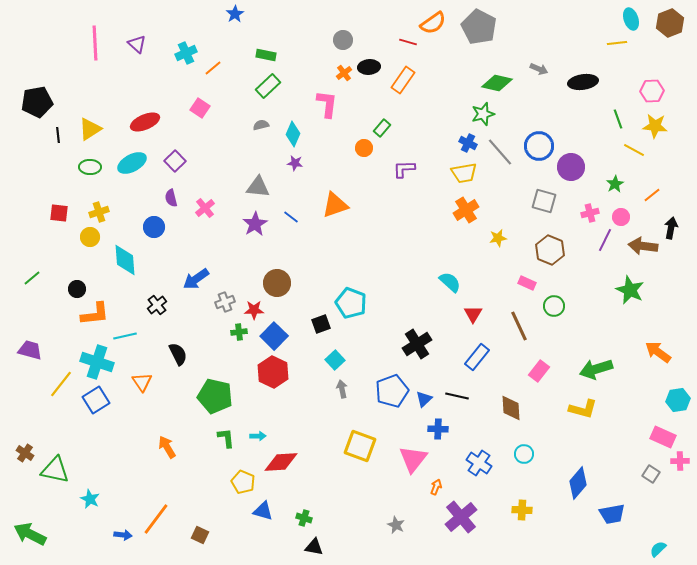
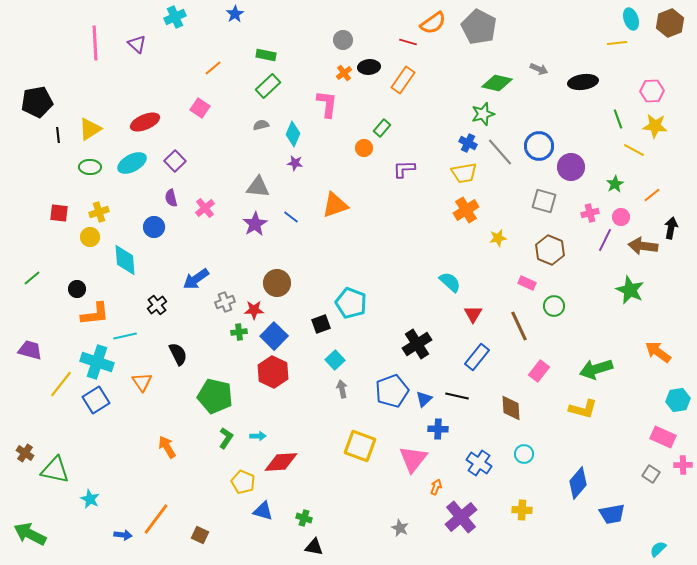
cyan cross at (186, 53): moved 11 px left, 36 px up
green L-shape at (226, 438): rotated 40 degrees clockwise
pink cross at (680, 461): moved 3 px right, 4 px down
gray star at (396, 525): moved 4 px right, 3 px down
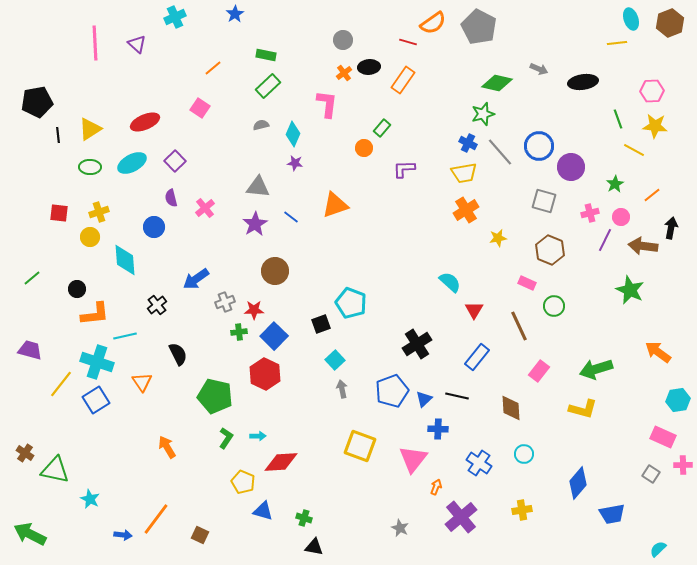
brown circle at (277, 283): moved 2 px left, 12 px up
red triangle at (473, 314): moved 1 px right, 4 px up
red hexagon at (273, 372): moved 8 px left, 2 px down
yellow cross at (522, 510): rotated 12 degrees counterclockwise
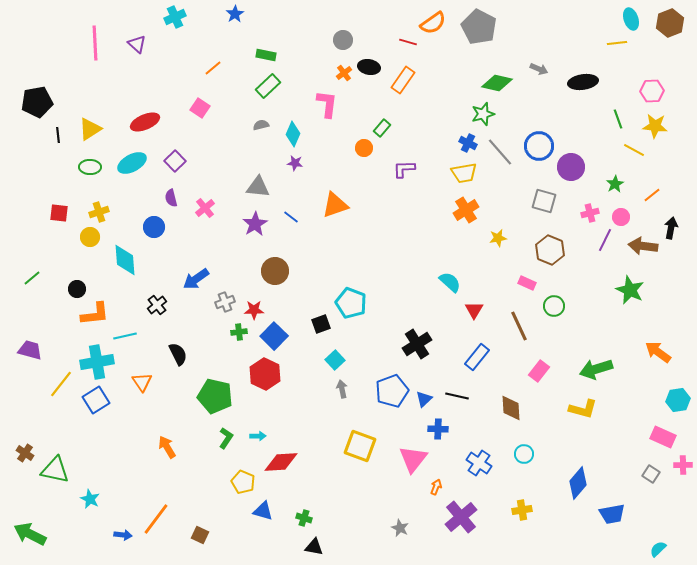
black ellipse at (369, 67): rotated 15 degrees clockwise
cyan cross at (97, 362): rotated 28 degrees counterclockwise
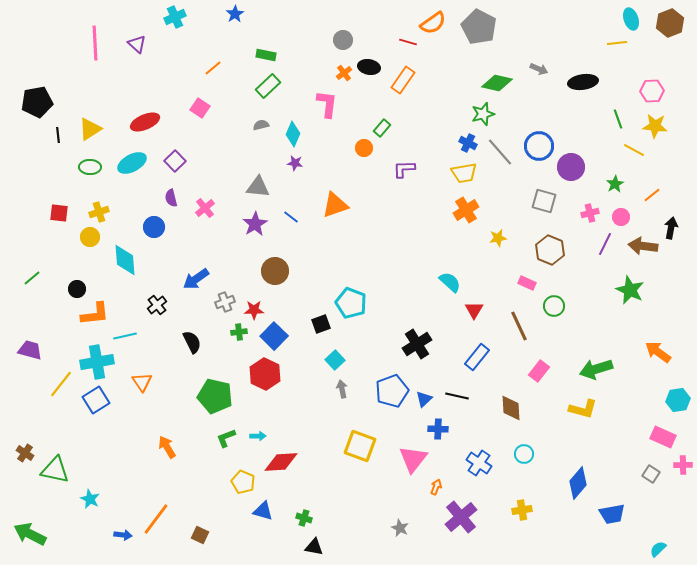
purple line at (605, 240): moved 4 px down
black semicircle at (178, 354): moved 14 px right, 12 px up
green L-shape at (226, 438): rotated 145 degrees counterclockwise
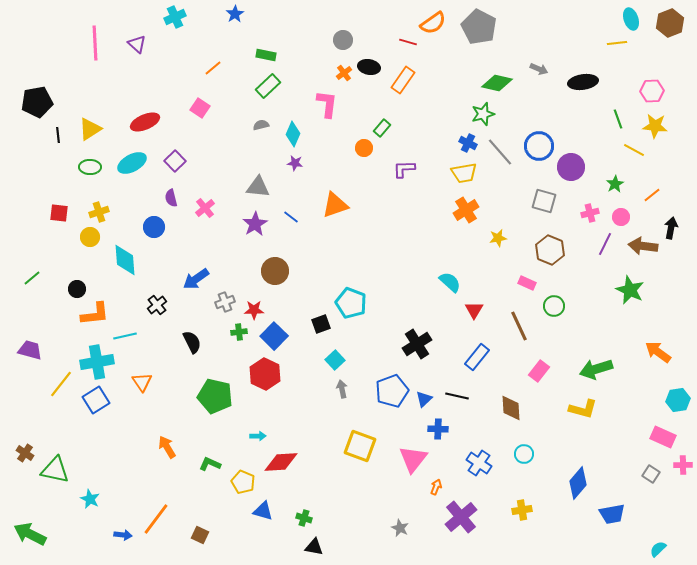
green L-shape at (226, 438): moved 16 px left, 26 px down; rotated 45 degrees clockwise
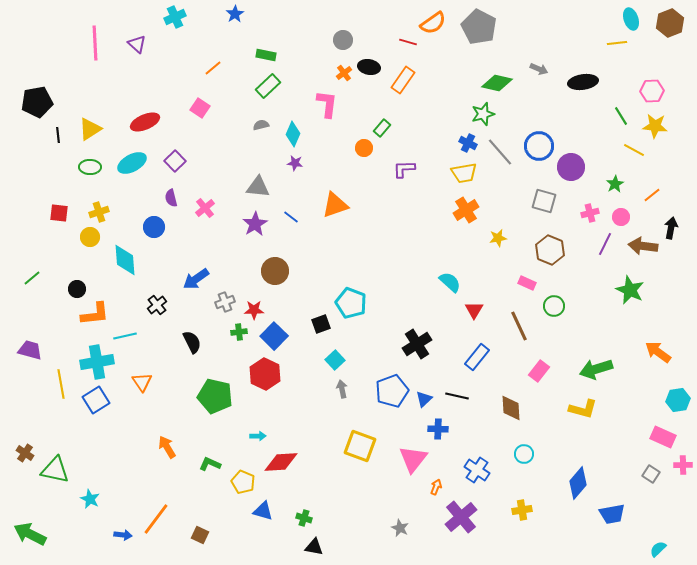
green line at (618, 119): moved 3 px right, 3 px up; rotated 12 degrees counterclockwise
yellow line at (61, 384): rotated 48 degrees counterclockwise
blue cross at (479, 463): moved 2 px left, 7 px down
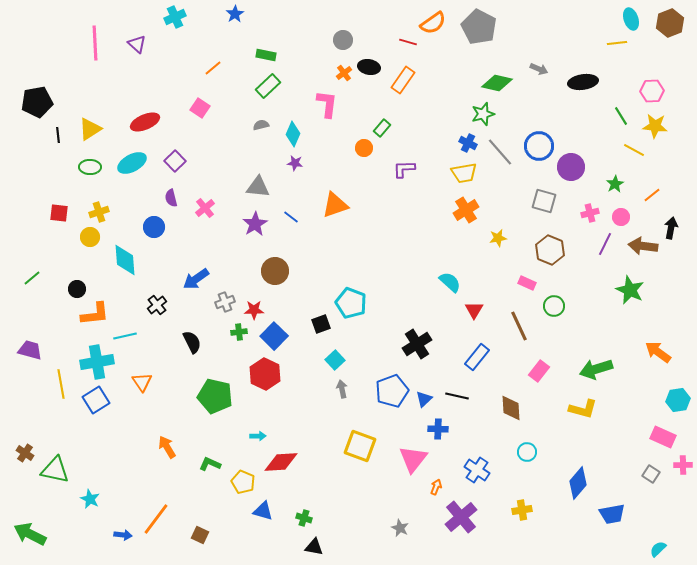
cyan circle at (524, 454): moved 3 px right, 2 px up
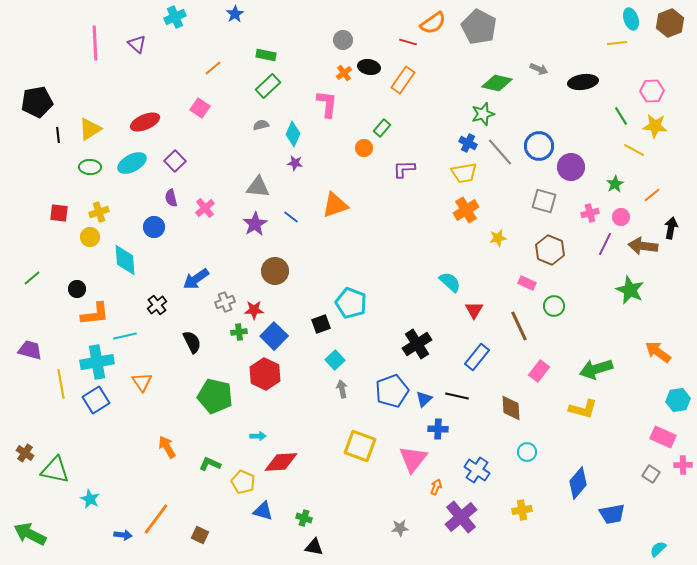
gray star at (400, 528): rotated 30 degrees counterclockwise
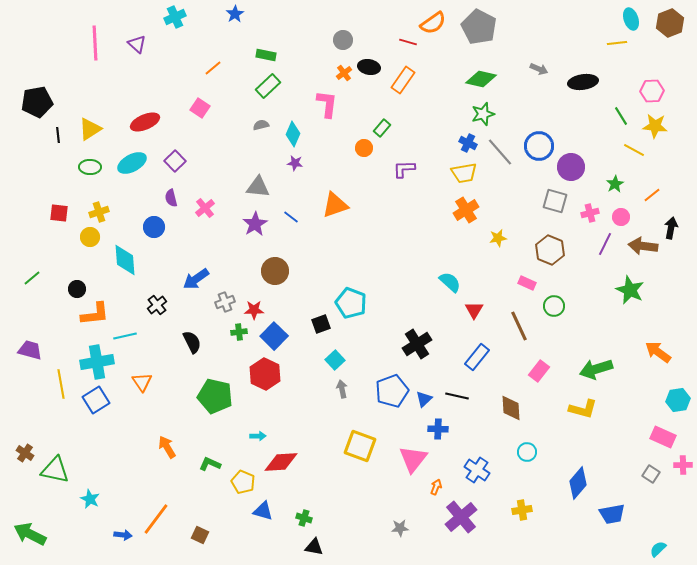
green diamond at (497, 83): moved 16 px left, 4 px up
gray square at (544, 201): moved 11 px right
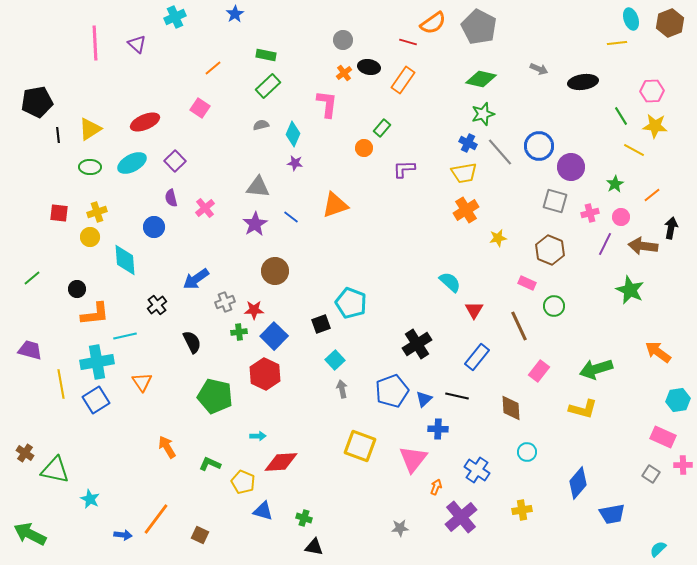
yellow cross at (99, 212): moved 2 px left
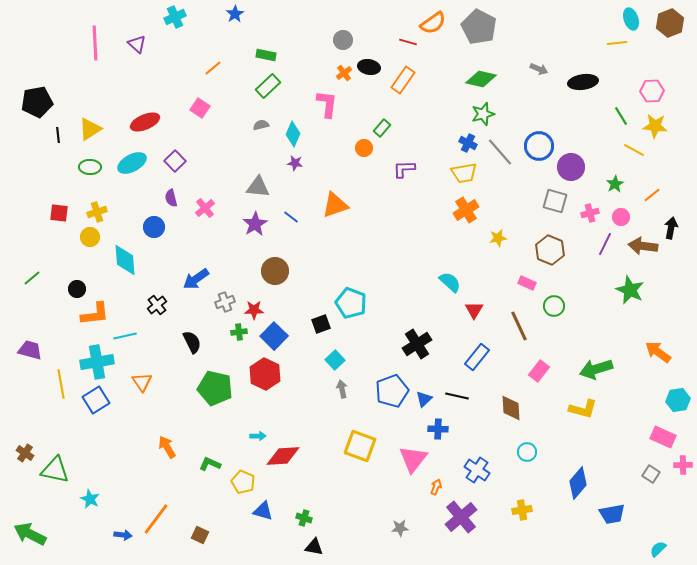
green pentagon at (215, 396): moved 8 px up
red diamond at (281, 462): moved 2 px right, 6 px up
